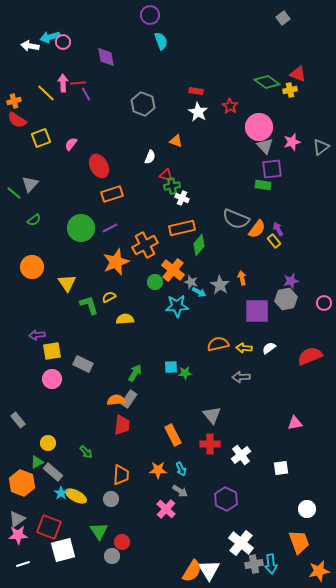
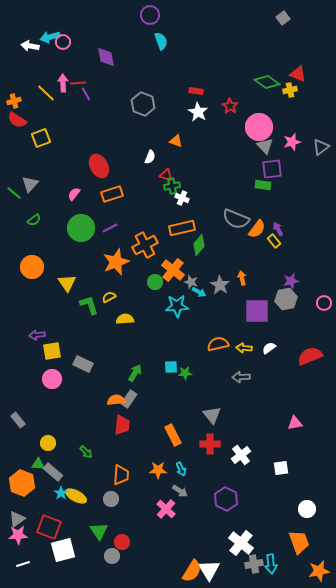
pink semicircle at (71, 144): moved 3 px right, 50 px down
green triangle at (37, 462): moved 1 px right, 2 px down; rotated 32 degrees clockwise
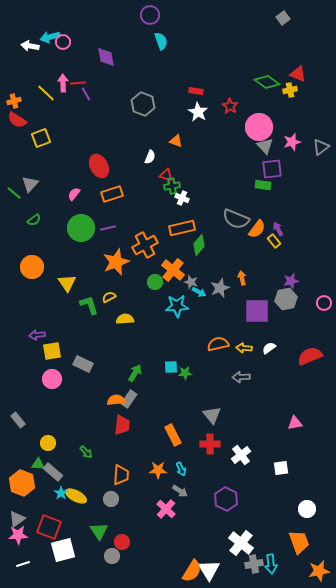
purple line at (110, 228): moved 2 px left; rotated 14 degrees clockwise
gray star at (220, 285): moved 3 px down; rotated 18 degrees clockwise
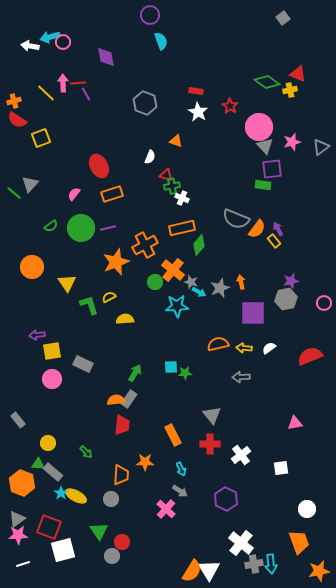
gray hexagon at (143, 104): moved 2 px right, 1 px up
green semicircle at (34, 220): moved 17 px right, 6 px down
orange arrow at (242, 278): moved 1 px left, 4 px down
purple square at (257, 311): moved 4 px left, 2 px down
orange star at (158, 470): moved 13 px left, 8 px up
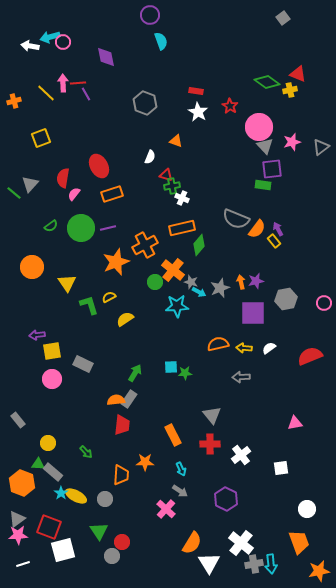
red semicircle at (17, 120): moved 46 px right, 58 px down; rotated 66 degrees clockwise
purple star at (291, 281): moved 35 px left
yellow semicircle at (125, 319): rotated 30 degrees counterclockwise
gray circle at (111, 499): moved 6 px left
white triangle at (209, 570): moved 7 px up
orange semicircle at (192, 571): moved 28 px up
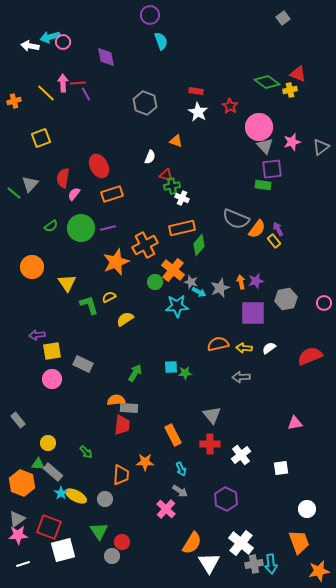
gray rectangle at (129, 399): moved 9 px down; rotated 60 degrees clockwise
